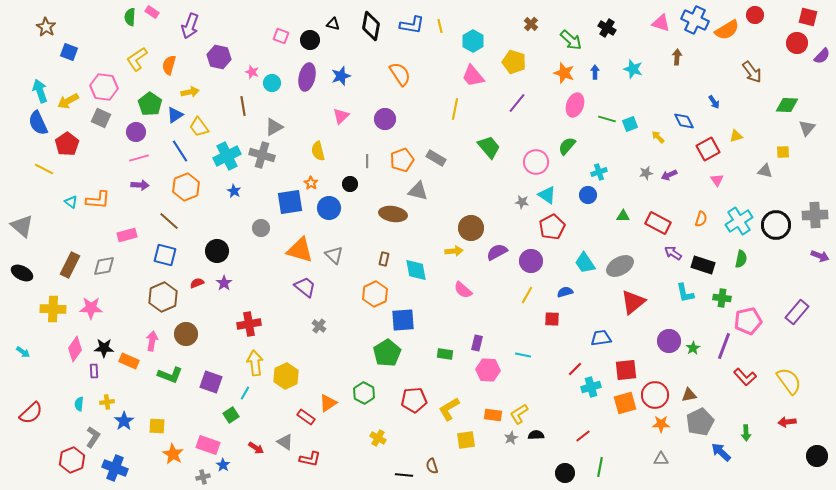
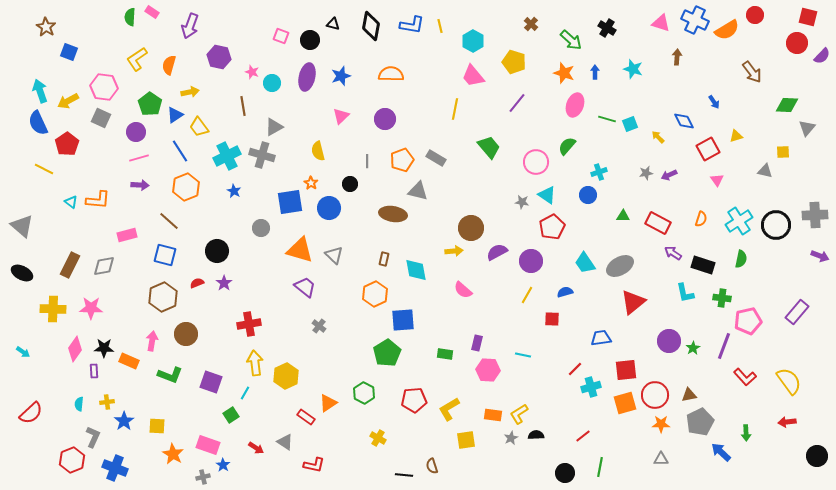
orange semicircle at (400, 74): moved 9 px left; rotated 55 degrees counterclockwise
gray L-shape at (93, 437): rotated 10 degrees counterclockwise
red L-shape at (310, 459): moved 4 px right, 6 px down
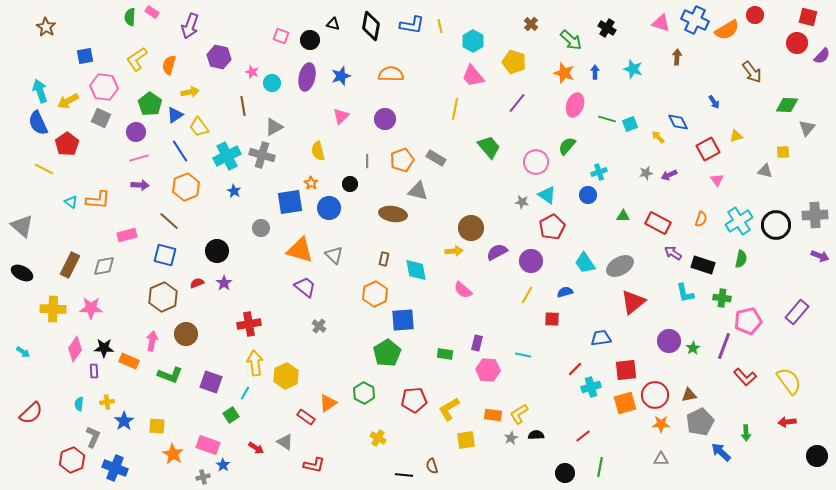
blue square at (69, 52): moved 16 px right, 4 px down; rotated 30 degrees counterclockwise
blue diamond at (684, 121): moved 6 px left, 1 px down
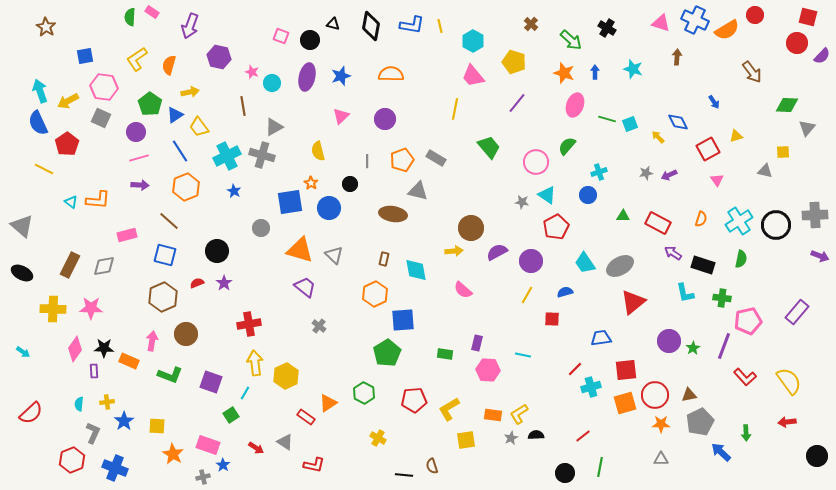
red pentagon at (552, 227): moved 4 px right
gray L-shape at (93, 437): moved 4 px up
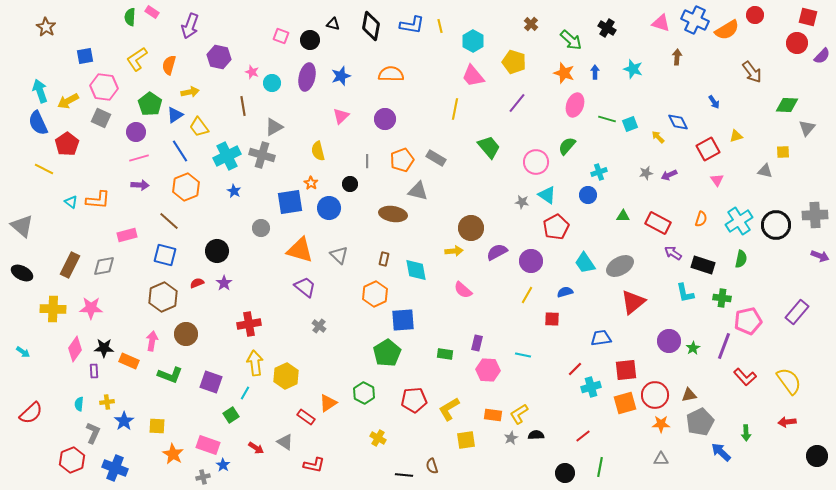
gray triangle at (334, 255): moved 5 px right
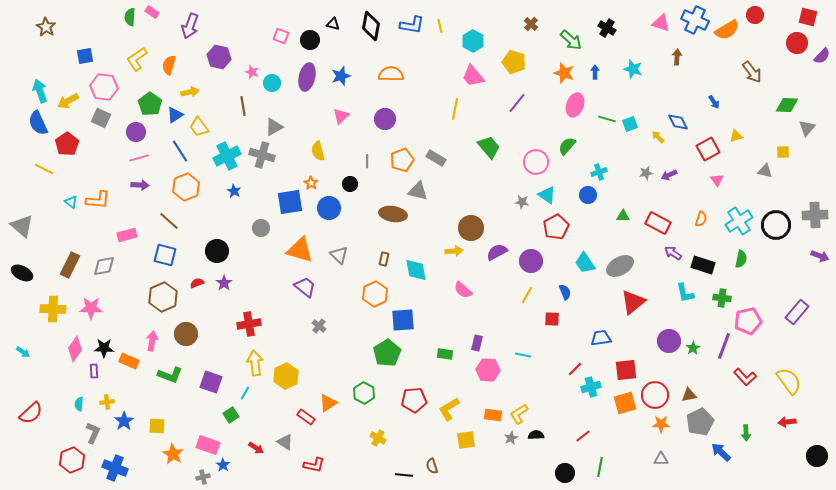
blue semicircle at (565, 292): rotated 84 degrees clockwise
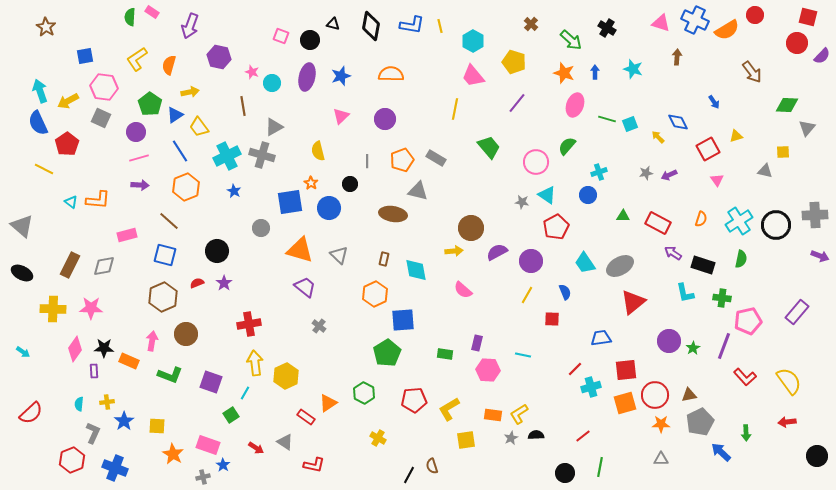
black line at (404, 475): moved 5 px right; rotated 66 degrees counterclockwise
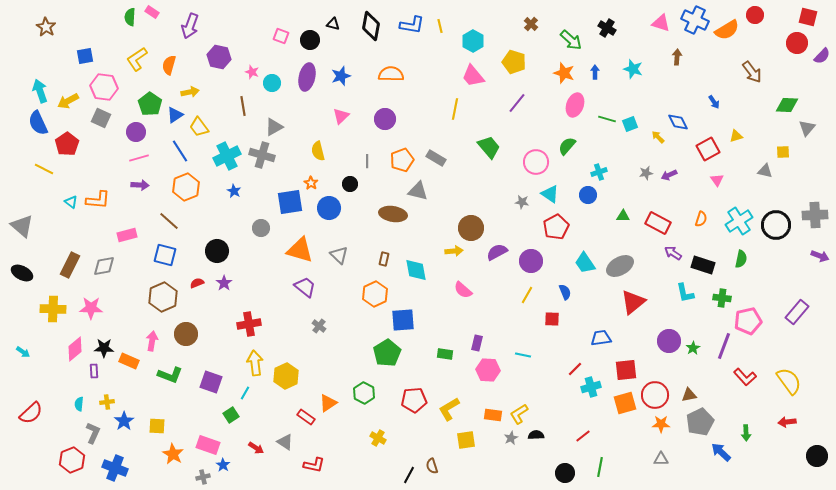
cyan triangle at (547, 195): moved 3 px right, 1 px up
pink diamond at (75, 349): rotated 15 degrees clockwise
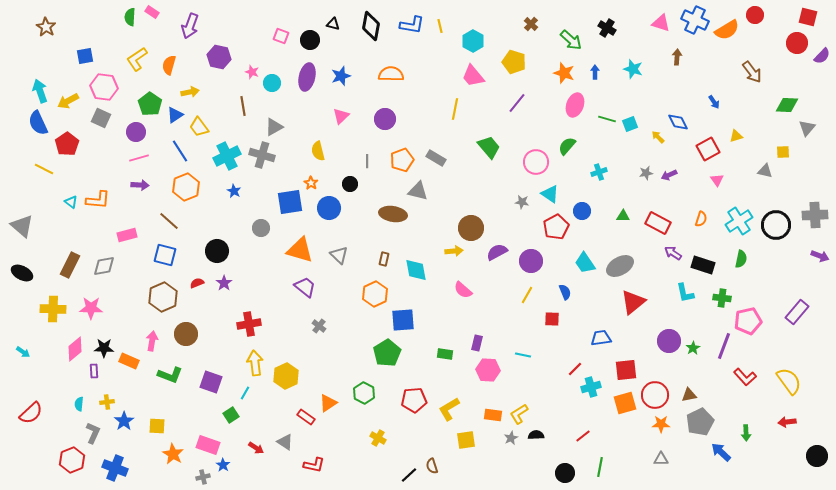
blue circle at (588, 195): moved 6 px left, 16 px down
black line at (409, 475): rotated 18 degrees clockwise
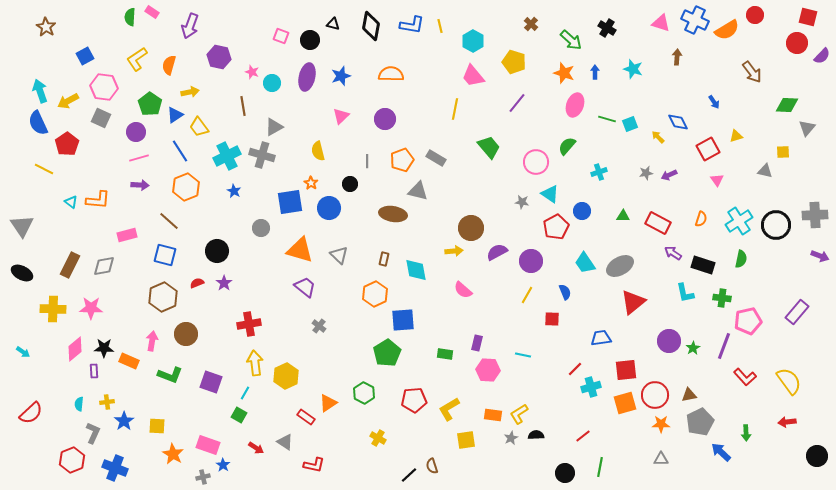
blue square at (85, 56): rotated 18 degrees counterclockwise
gray triangle at (22, 226): rotated 15 degrees clockwise
green square at (231, 415): moved 8 px right; rotated 28 degrees counterclockwise
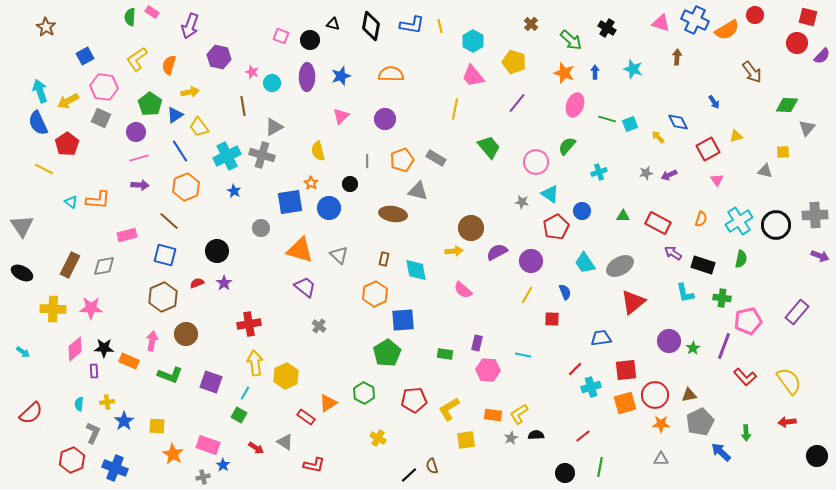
purple ellipse at (307, 77): rotated 12 degrees counterclockwise
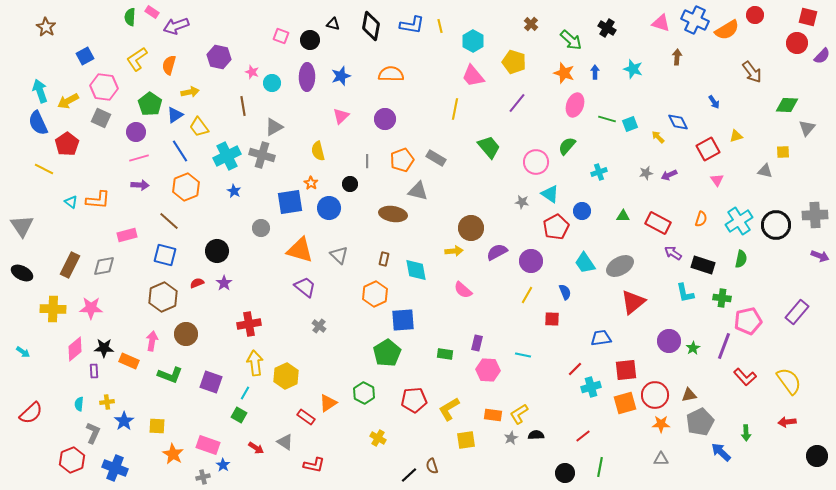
purple arrow at (190, 26): moved 14 px left; rotated 50 degrees clockwise
